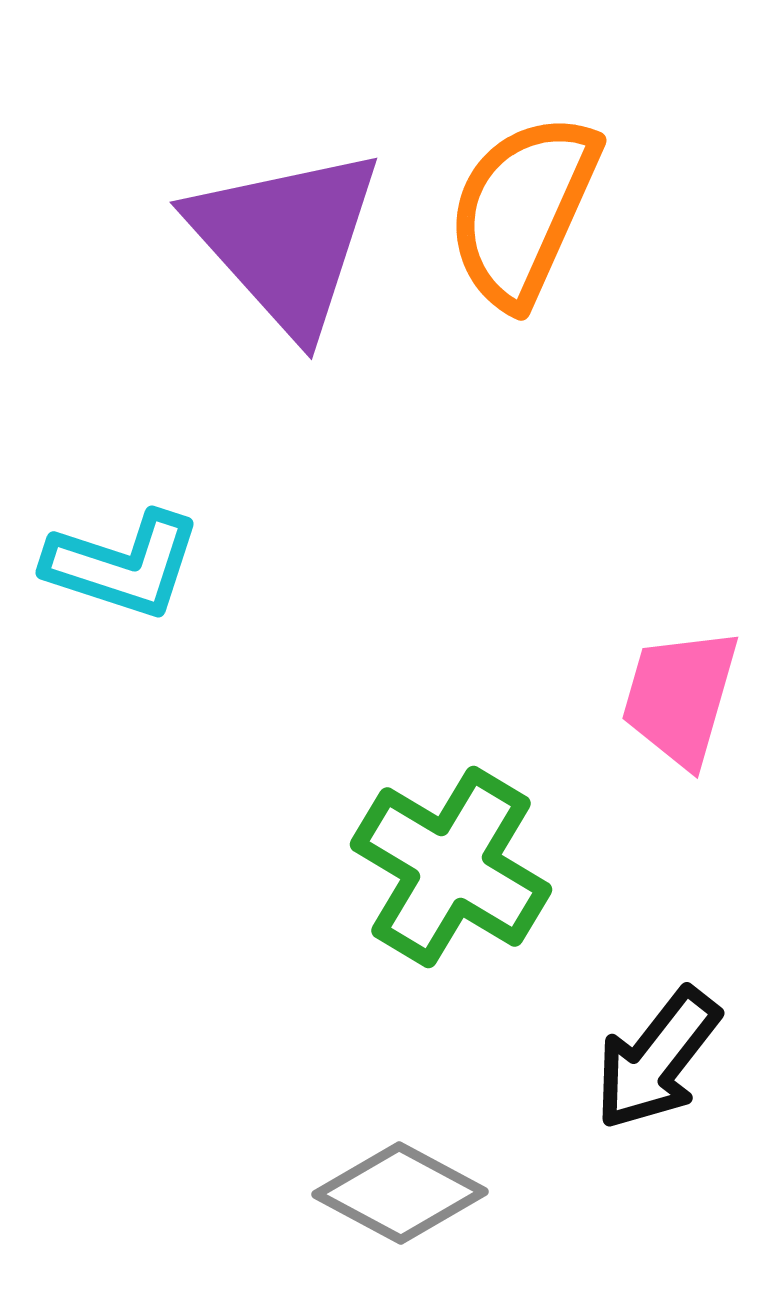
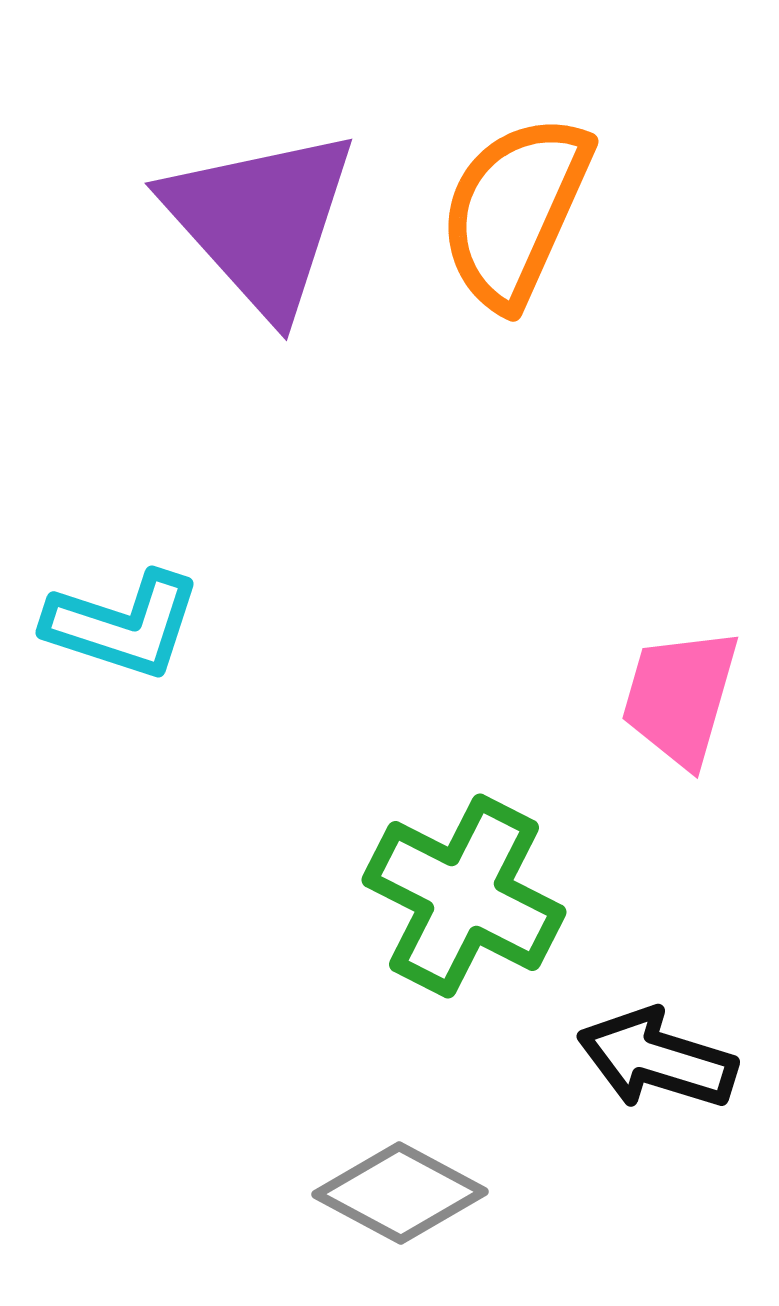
orange semicircle: moved 8 px left, 1 px down
purple triangle: moved 25 px left, 19 px up
cyan L-shape: moved 60 px down
green cross: moved 13 px right, 29 px down; rotated 4 degrees counterclockwise
black arrow: rotated 69 degrees clockwise
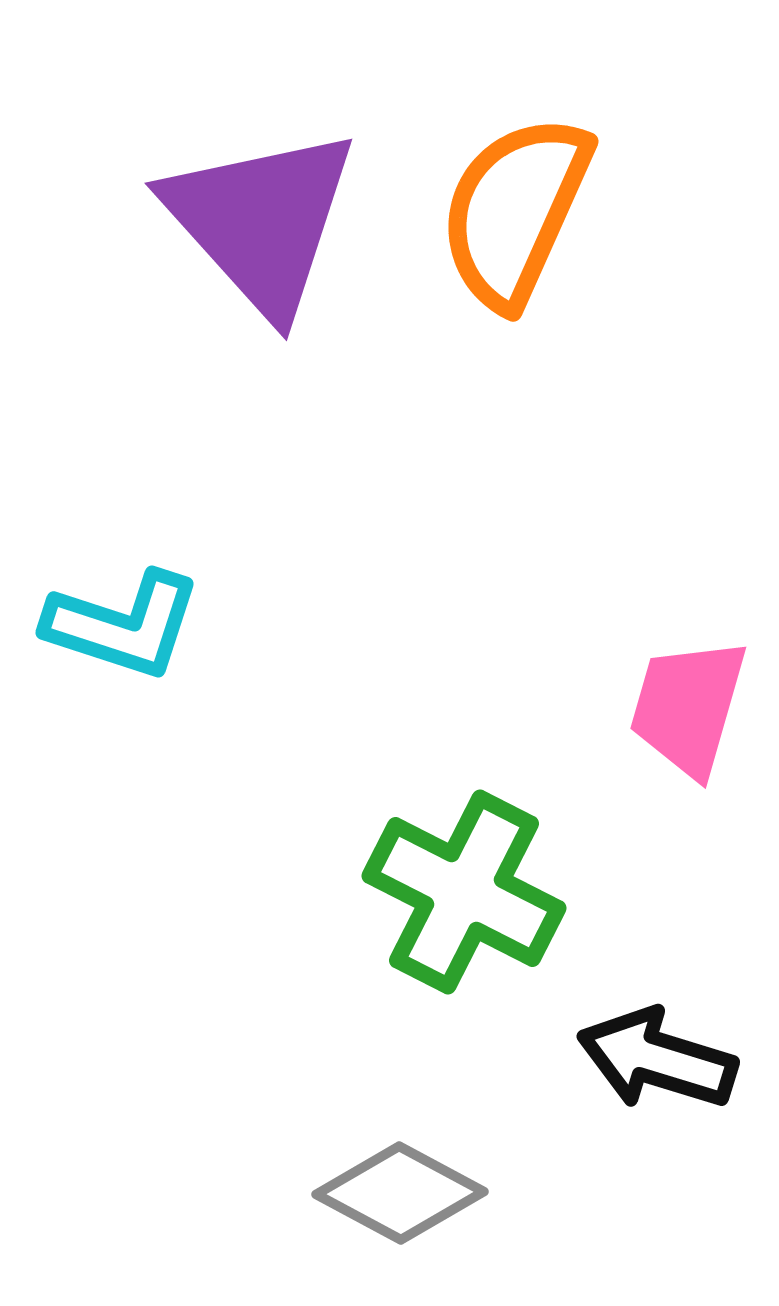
pink trapezoid: moved 8 px right, 10 px down
green cross: moved 4 px up
